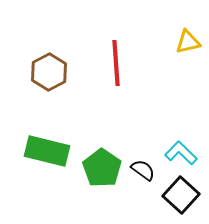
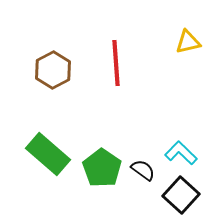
brown hexagon: moved 4 px right, 2 px up
green rectangle: moved 1 px right, 3 px down; rotated 27 degrees clockwise
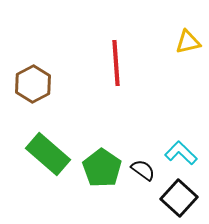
brown hexagon: moved 20 px left, 14 px down
black square: moved 2 px left, 3 px down
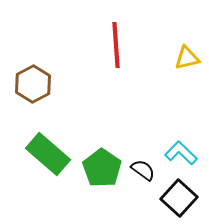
yellow triangle: moved 1 px left, 16 px down
red line: moved 18 px up
